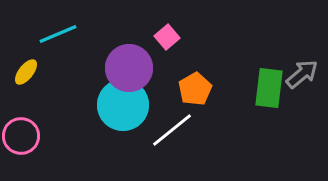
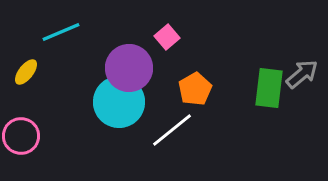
cyan line: moved 3 px right, 2 px up
cyan circle: moved 4 px left, 3 px up
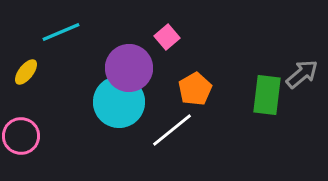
green rectangle: moved 2 px left, 7 px down
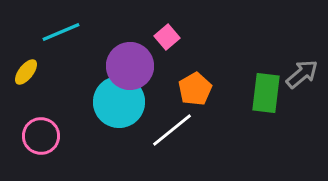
purple circle: moved 1 px right, 2 px up
green rectangle: moved 1 px left, 2 px up
pink circle: moved 20 px right
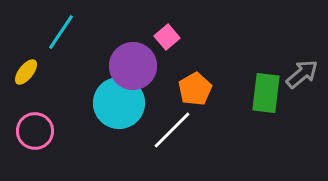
cyan line: rotated 33 degrees counterclockwise
purple circle: moved 3 px right
cyan circle: moved 1 px down
white line: rotated 6 degrees counterclockwise
pink circle: moved 6 px left, 5 px up
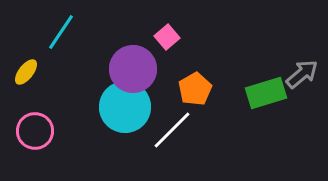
purple circle: moved 3 px down
green rectangle: rotated 66 degrees clockwise
cyan circle: moved 6 px right, 4 px down
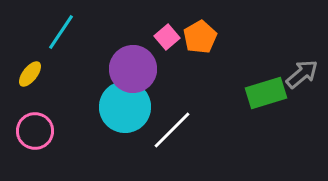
yellow ellipse: moved 4 px right, 2 px down
orange pentagon: moved 5 px right, 52 px up
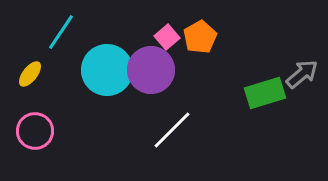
purple circle: moved 18 px right, 1 px down
green rectangle: moved 1 px left
cyan circle: moved 18 px left, 37 px up
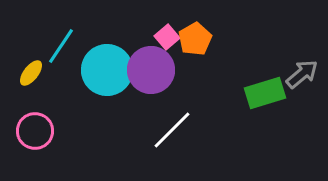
cyan line: moved 14 px down
orange pentagon: moved 5 px left, 2 px down
yellow ellipse: moved 1 px right, 1 px up
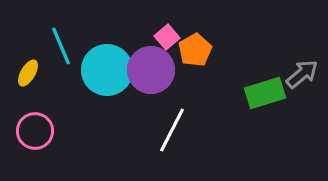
orange pentagon: moved 11 px down
cyan line: rotated 57 degrees counterclockwise
yellow ellipse: moved 3 px left; rotated 8 degrees counterclockwise
white line: rotated 18 degrees counterclockwise
